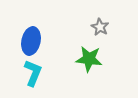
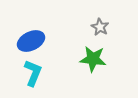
blue ellipse: rotated 52 degrees clockwise
green star: moved 4 px right
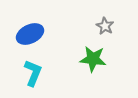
gray star: moved 5 px right, 1 px up
blue ellipse: moved 1 px left, 7 px up
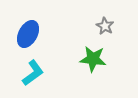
blue ellipse: moved 2 px left; rotated 36 degrees counterclockwise
cyan L-shape: rotated 32 degrees clockwise
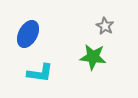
green star: moved 2 px up
cyan L-shape: moved 7 px right; rotated 44 degrees clockwise
